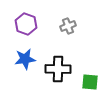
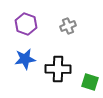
green square: rotated 12 degrees clockwise
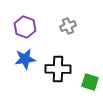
purple hexagon: moved 1 px left, 3 px down
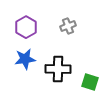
purple hexagon: moved 1 px right; rotated 10 degrees clockwise
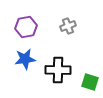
purple hexagon: rotated 20 degrees clockwise
black cross: moved 1 px down
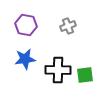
purple hexagon: moved 2 px up; rotated 20 degrees clockwise
green square: moved 5 px left, 7 px up; rotated 24 degrees counterclockwise
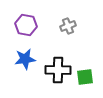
green square: moved 2 px down
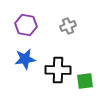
green square: moved 4 px down
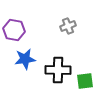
purple hexagon: moved 12 px left, 5 px down
